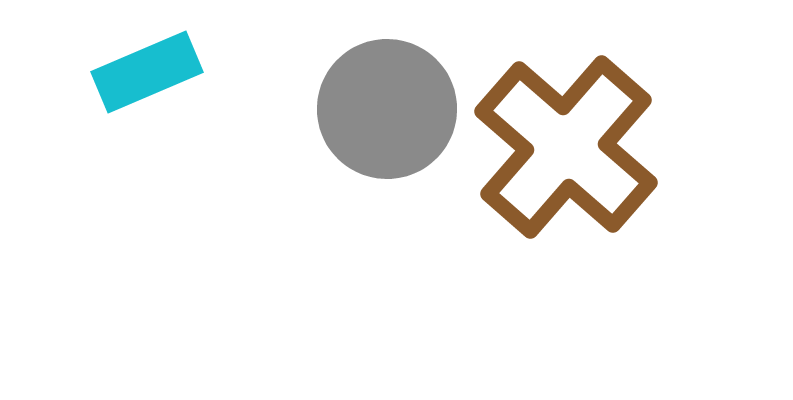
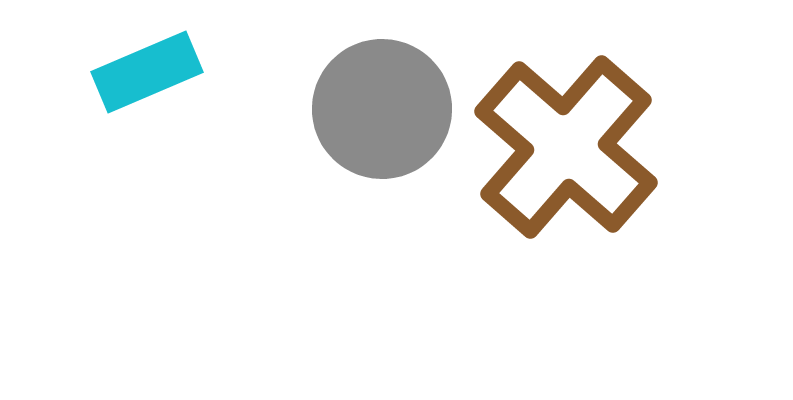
gray circle: moved 5 px left
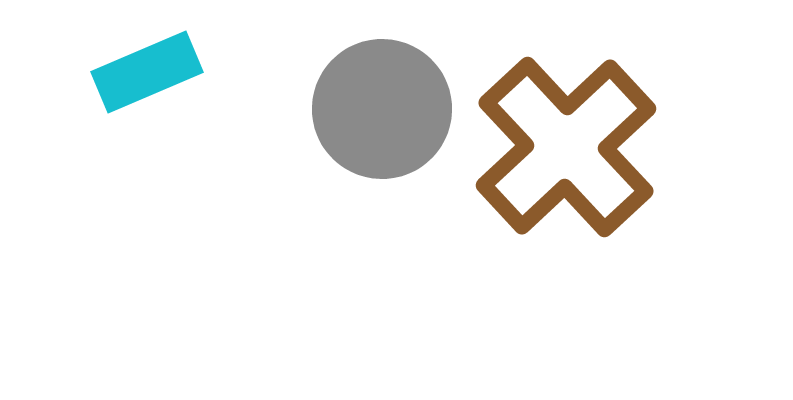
brown cross: rotated 6 degrees clockwise
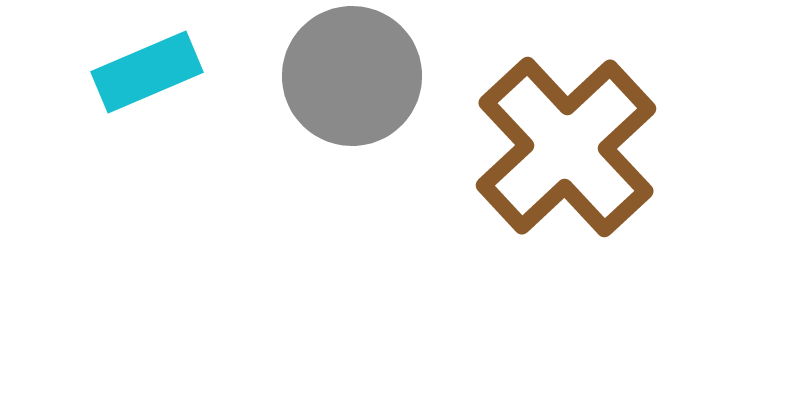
gray circle: moved 30 px left, 33 px up
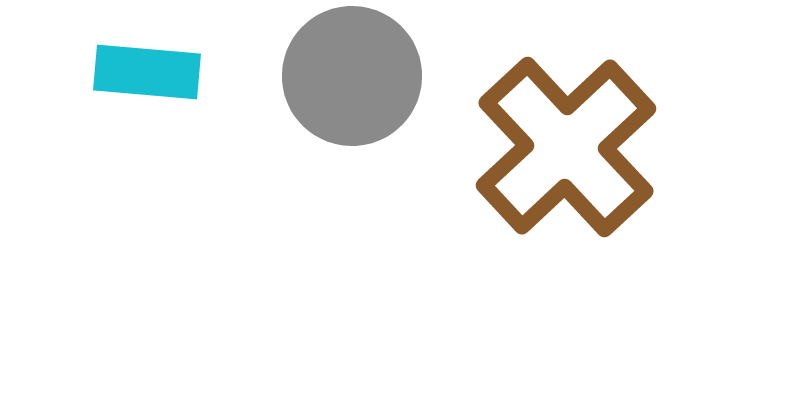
cyan rectangle: rotated 28 degrees clockwise
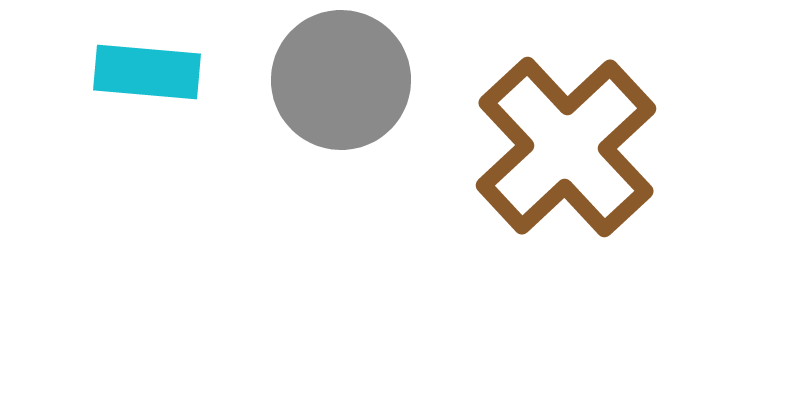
gray circle: moved 11 px left, 4 px down
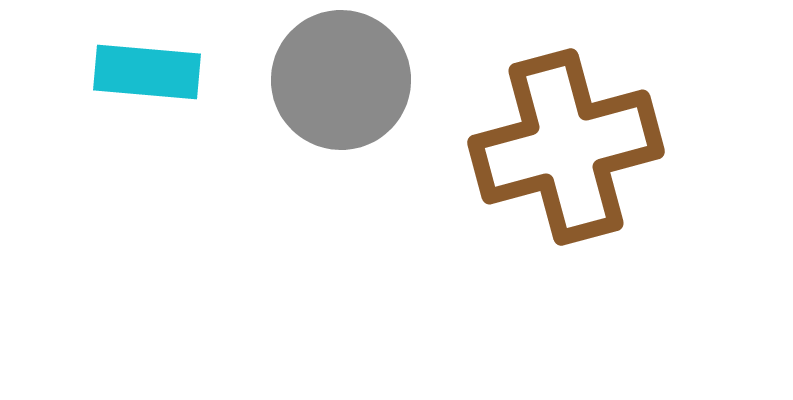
brown cross: rotated 28 degrees clockwise
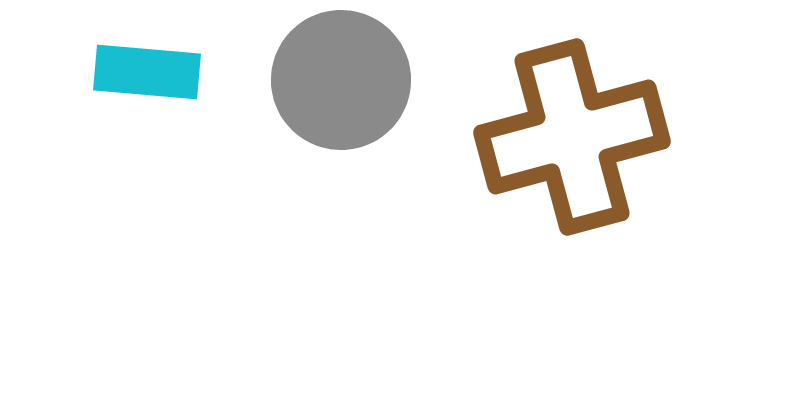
brown cross: moved 6 px right, 10 px up
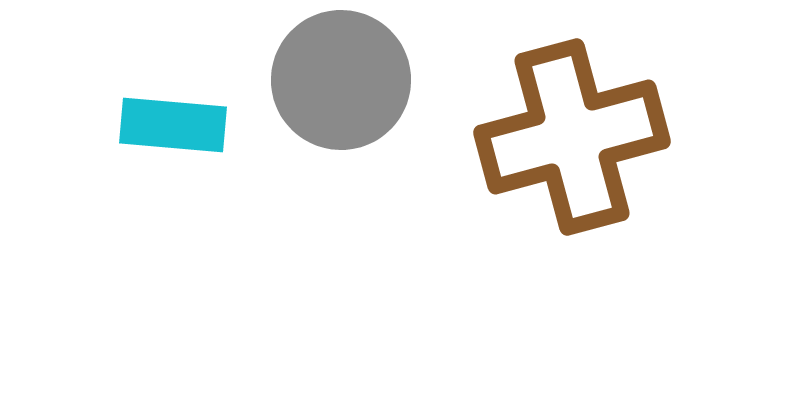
cyan rectangle: moved 26 px right, 53 px down
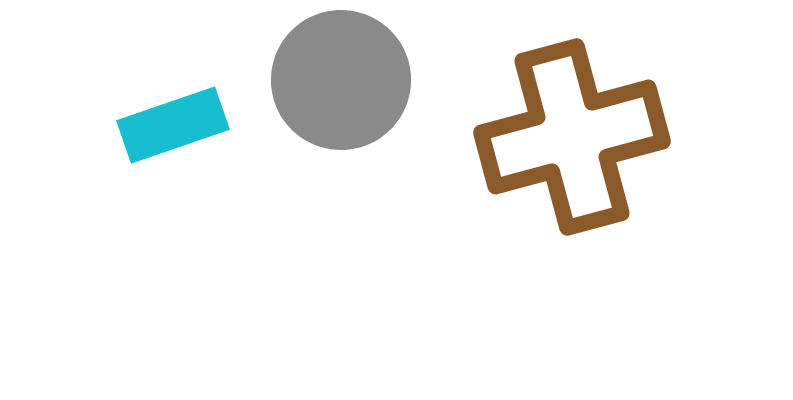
cyan rectangle: rotated 24 degrees counterclockwise
